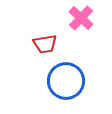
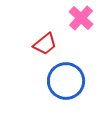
red trapezoid: rotated 30 degrees counterclockwise
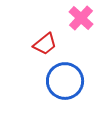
blue circle: moved 1 px left
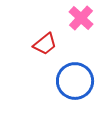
blue circle: moved 10 px right
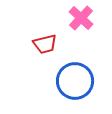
red trapezoid: rotated 25 degrees clockwise
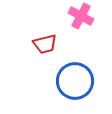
pink cross: moved 2 px up; rotated 15 degrees counterclockwise
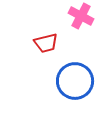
red trapezoid: moved 1 px right, 1 px up
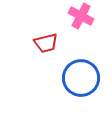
blue circle: moved 6 px right, 3 px up
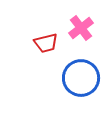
pink cross: moved 12 px down; rotated 25 degrees clockwise
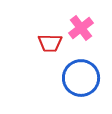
red trapezoid: moved 4 px right; rotated 15 degrees clockwise
